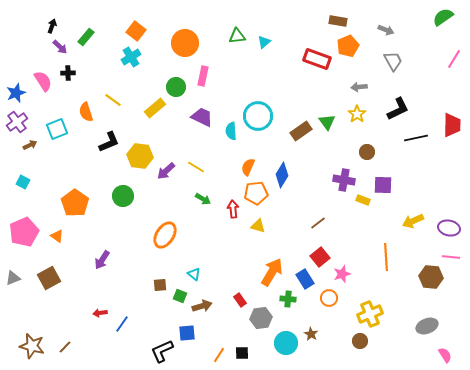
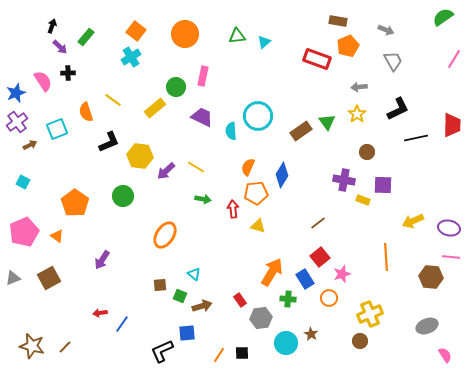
orange circle at (185, 43): moved 9 px up
green arrow at (203, 199): rotated 21 degrees counterclockwise
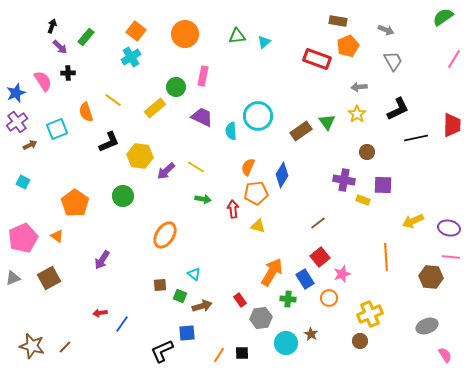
pink pentagon at (24, 232): moved 1 px left, 6 px down
